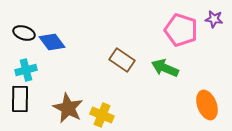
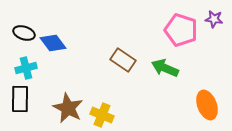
blue diamond: moved 1 px right, 1 px down
brown rectangle: moved 1 px right
cyan cross: moved 2 px up
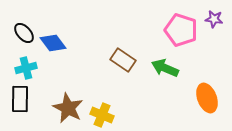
black ellipse: rotated 30 degrees clockwise
orange ellipse: moved 7 px up
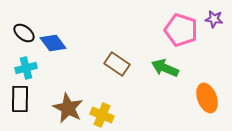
black ellipse: rotated 10 degrees counterclockwise
brown rectangle: moved 6 px left, 4 px down
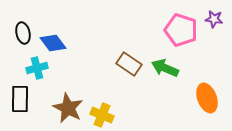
black ellipse: moved 1 px left; rotated 40 degrees clockwise
brown rectangle: moved 12 px right
cyan cross: moved 11 px right
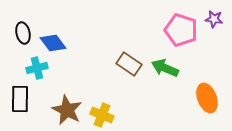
brown star: moved 1 px left, 2 px down
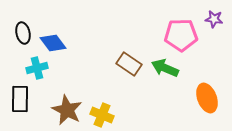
pink pentagon: moved 5 px down; rotated 20 degrees counterclockwise
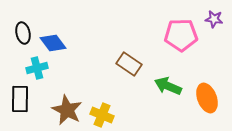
green arrow: moved 3 px right, 18 px down
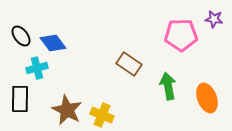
black ellipse: moved 2 px left, 3 px down; rotated 25 degrees counterclockwise
green arrow: rotated 56 degrees clockwise
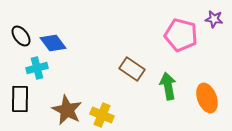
pink pentagon: rotated 16 degrees clockwise
brown rectangle: moved 3 px right, 5 px down
